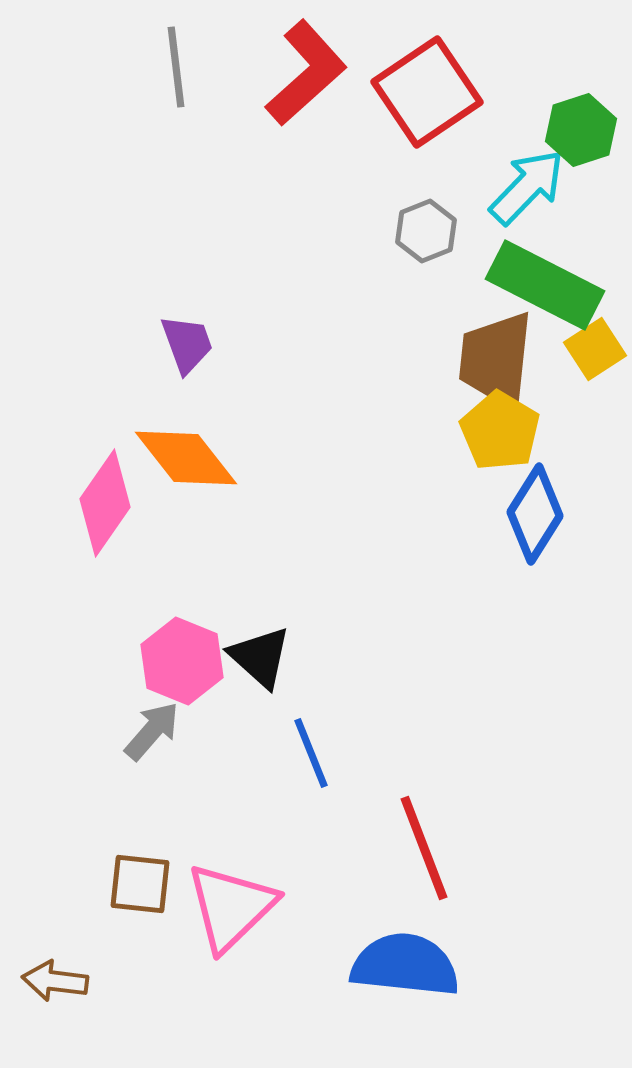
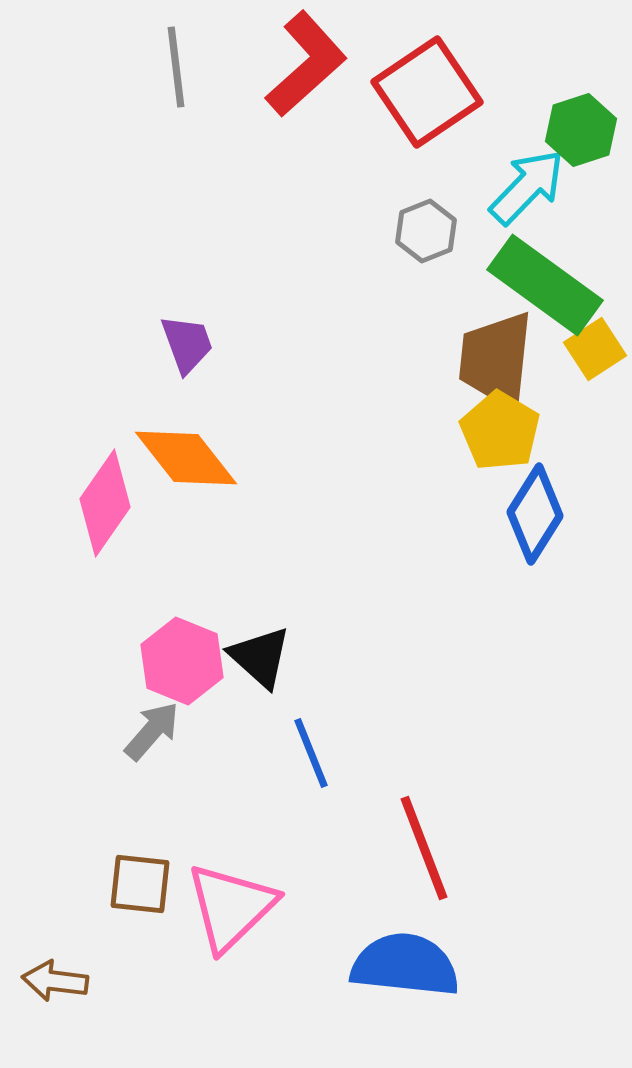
red L-shape: moved 9 px up
green rectangle: rotated 9 degrees clockwise
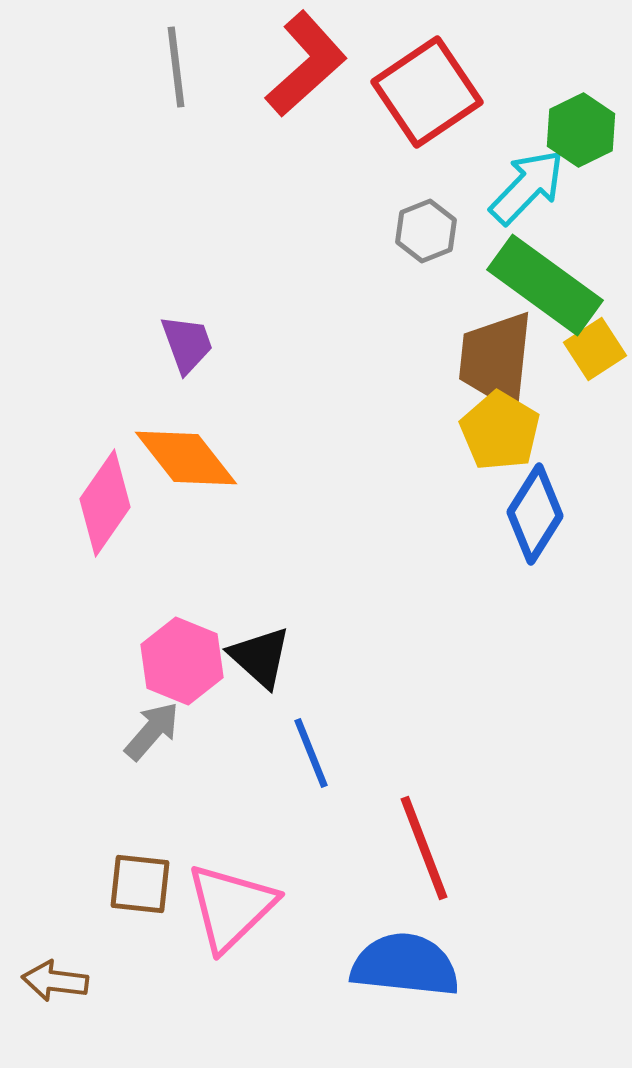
green hexagon: rotated 8 degrees counterclockwise
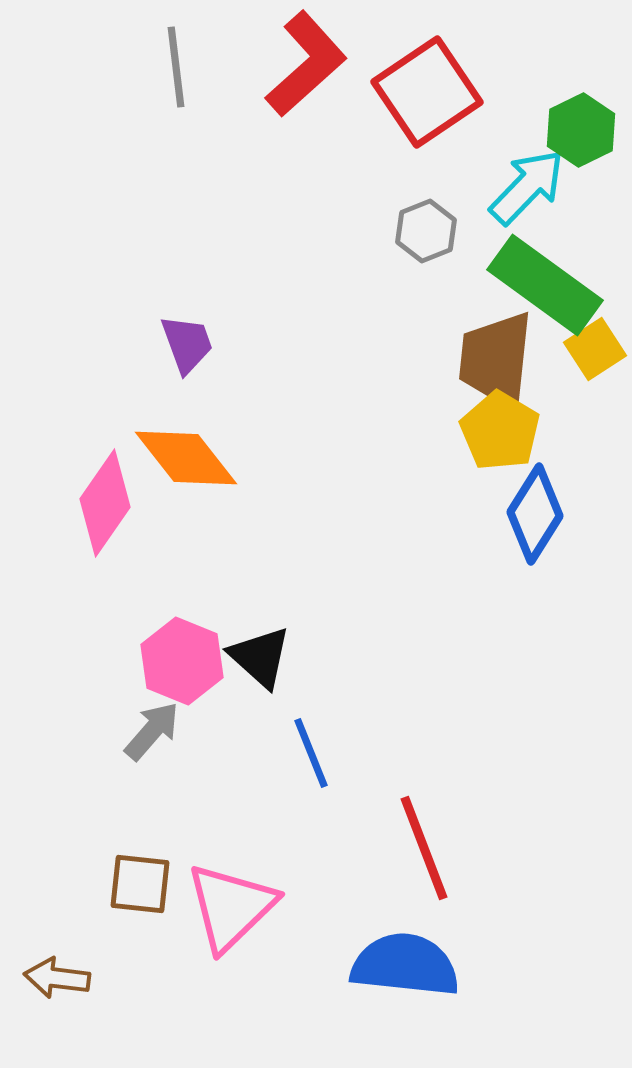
brown arrow: moved 2 px right, 3 px up
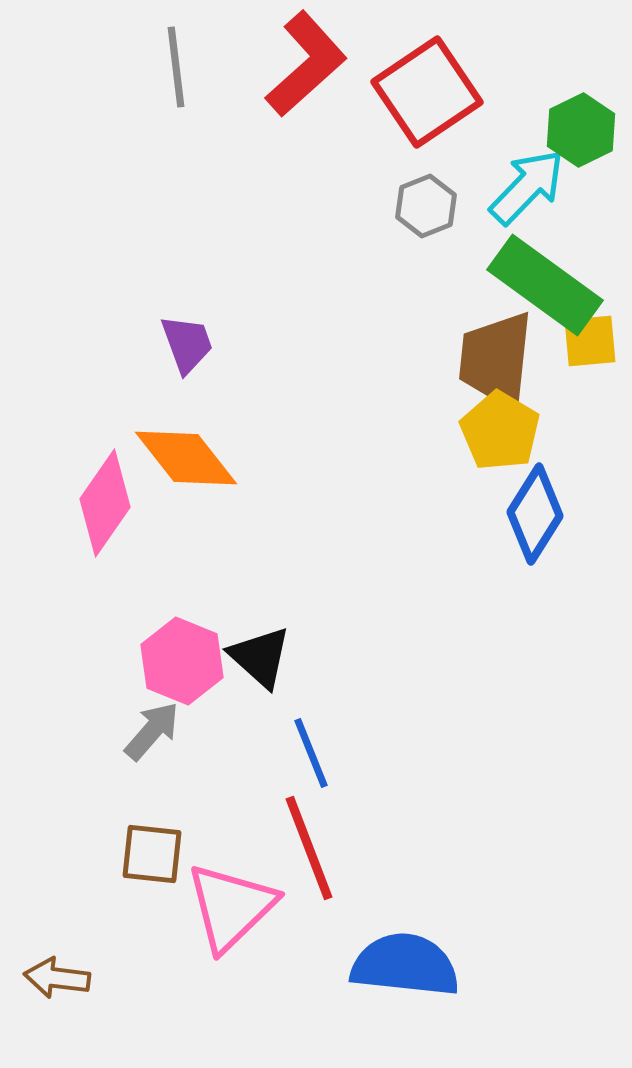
gray hexagon: moved 25 px up
yellow square: moved 5 px left, 8 px up; rotated 28 degrees clockwise
red line: moved 115 px left
brown square: moved 12 px right, 30 px up
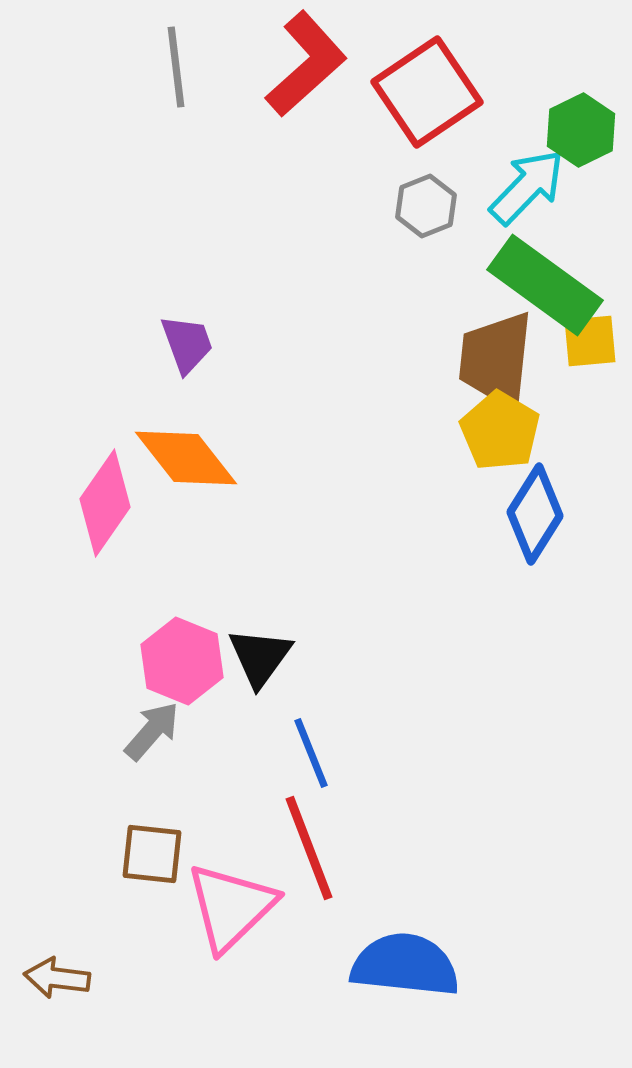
black triangle: rotated 24 degrees clockwise
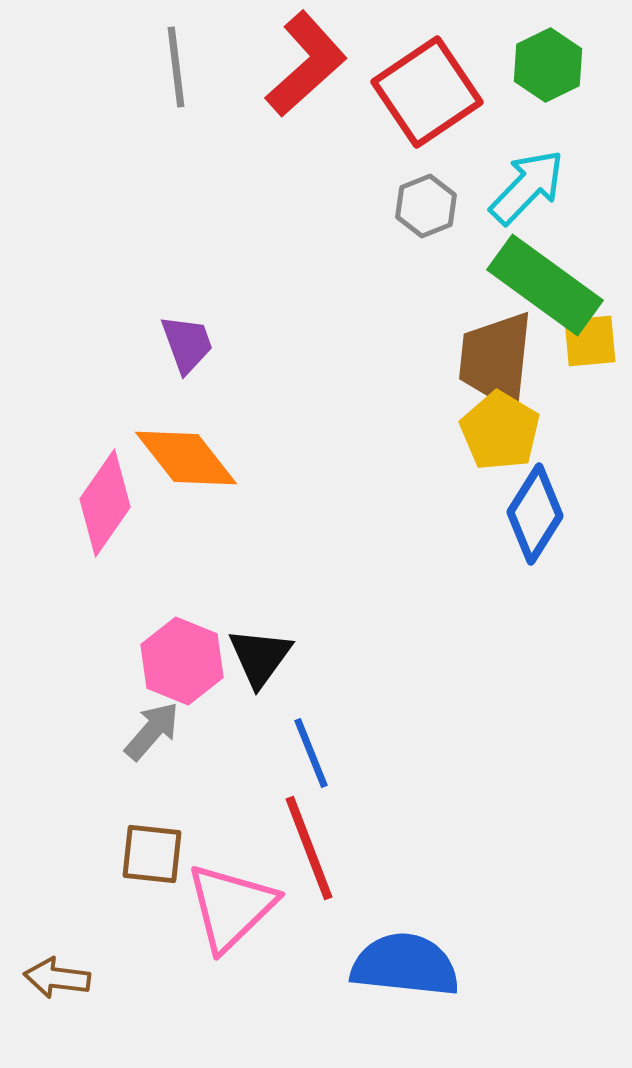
green hexagon: moved 33 px left, 65 px up
